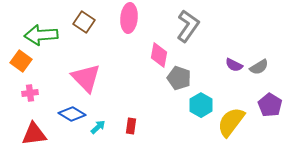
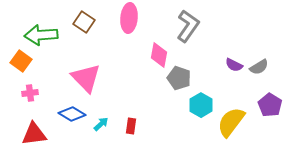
cyan arrow: moved 3 px right, 3 px up
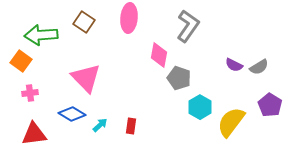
cyan hexagon: moved 1 px left, 2 px down
cyan arrow: moved 1 px left, 1 px down
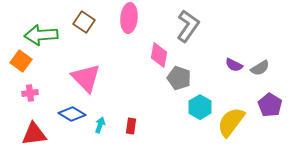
gray semicircle: moved 1 px right, 1 px down
cyan arrow: rotated 28 degrees counterclockwise
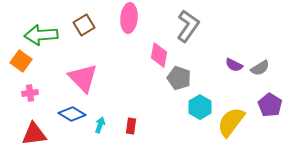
brown square: moved 3 px down; rotated 25 degrees clockwise
pink triangle: moved 3 px left
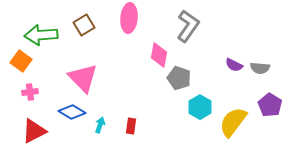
gray semicircle: rotated 36 degrees clockwise
pink cross: moved 1 px up
blue diamond: moved 2 px up
yellow semicircle: moved 2 px right
red triangle: moved 3 px up; rotated 20 degrees counterclockwise
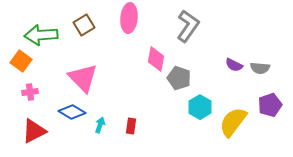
pink diamond: moved 3 px left, 4 px down
purple pentagon: rotated 20 degrees clockwise
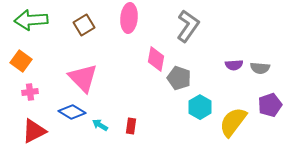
green arrow: moved 10 px left, 15 px up
purple semicircle: rotated 30 degrees counterclockwise
cyan arrow: rotated 77 degrees counterclockwise
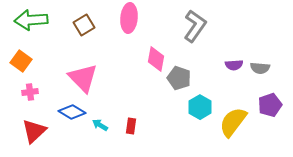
gray L-shape: moved 7 px right
red triangle: rotated 16 degrees counterclockwise
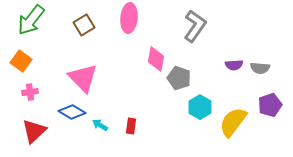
green arrow: rotated 48 degrees counterclockwise
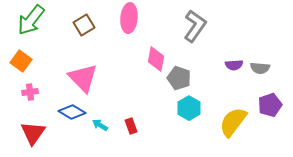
cyan hexagon: moved 11 px left, 1 px down
red rectangle: rotated 28 degrees counterclockwise
red triangle: moved 1 px left, 2 px down; rotated 12 degrees counterclockwise
